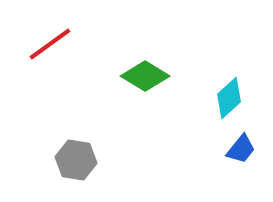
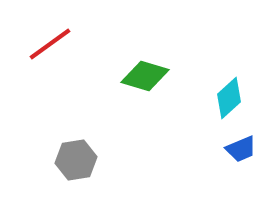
green diamond: rotated 15 degrees counterclockwise
blue trapezoid: rotated 28 degrees clockwise
gray hexagon: rotated 18 degrees counterclockwise
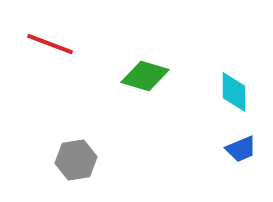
red line: rotated 57 degrees clockwise
cyan diamond: moved 5 px right, 6 px up; rotated 48 degrees counterclockwise
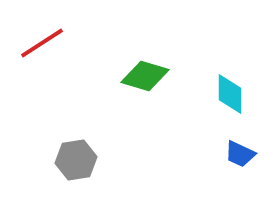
red line: moved 8 px left, 1 px up; rotated 54 degrees counterclockwise
cyan diamond: moved 4 px left, 2 px down
blue trapezoid: moved 1 px left, 5 px down; rotated 48 degrees clockwise
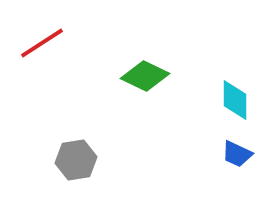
green diamond: rotated 9 degrees clockwise
cyan diamond: moved 5 px right, 6 px down
blue trapezoid: moved 3 px left
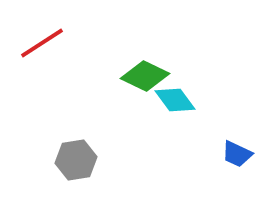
cyan diamond: moved 60 px left; rotated 36 degrees counterclockwise
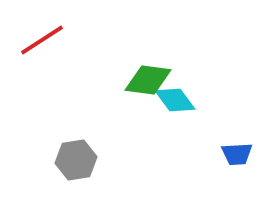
red line: moved 3 px up
green diamond: moved 3 px right, 4 px down; rotated 18 degrees counterclockwise
blue trapezoid: rotated 28 degrees counterclockwise
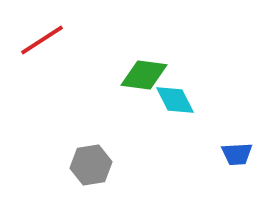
green diamond: moved 4 px left, 5 px up
cyan diamond: rotated 9 degrees clockwise
gray hexagon: moved 15 px right, 5 px down
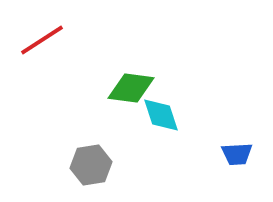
green diamond: moved 13 px left, 13 px down
cyan diamond: moved 14 px left, 15 px down; rotated 9 degrees clockwise
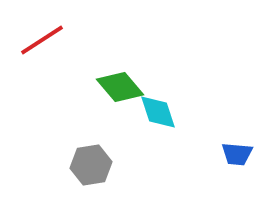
green diamond: moved 11 px left, 1 px up; rotated 42 degrees clockwise
cyan diamond: moved 3 px left, 3 px up
blue trapezoid: rotated 8 degrees clockwise
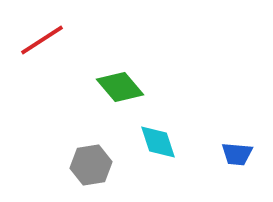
cyan diamond: moved 30 px down
